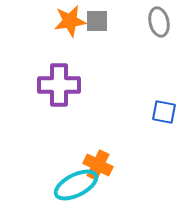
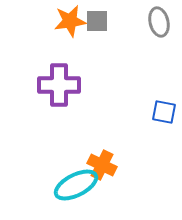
orange cross: moved 4 px right
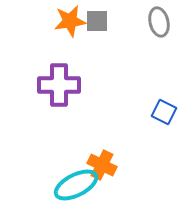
blue square: rotated 15 degrees clockwise
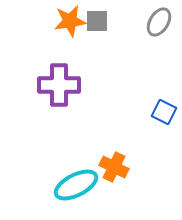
gray ellipse: rotated 44 degrees clockwise
orange cross: moved 12 px right, 2 px down
